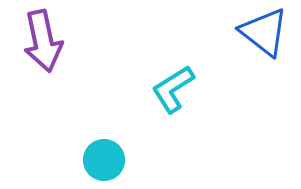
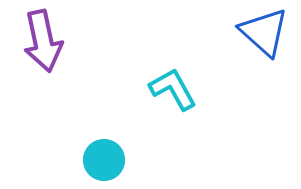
blue triangle: rotated 4 degrees clockwise
cyan L-shape: rotated 93 degrees clockwise
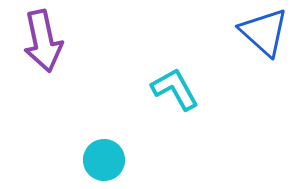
cyan L-shape: moved 2 px right
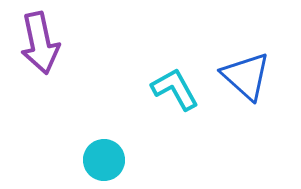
blue triangle: moved 18 px left, 44 px down
purple arrow: moved 3 px left, 2 px down
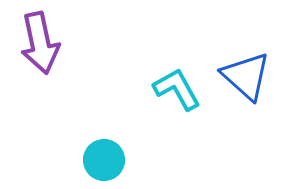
cyan L-shape: moved 2 px right
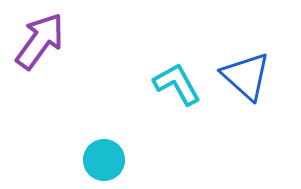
purple arrow: moved 2 px up; rotated 132 degrees counterclockwise
cyan L-shape: moved 5 px up
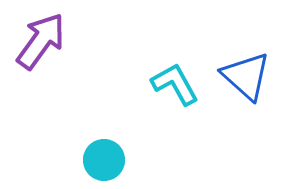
purple arrow: moved 1 px right
cyan L-shape: moved 2 px left
